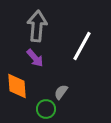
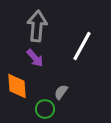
green circle: moved 1 px left
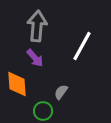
orange diamond: moved 2 px up
green circle: moved 2 px left, 2 px down
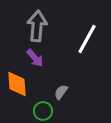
white line: moved 5 px right, 7 px up
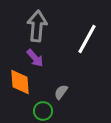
orange diamond: moved 3 px right, 2 px up
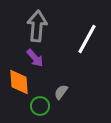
orange diamond: moved 1 px left
green circle: moved 3 px left, 5 px up
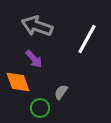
gray arrow: rotated 76 degrees counterclockwise
purple arrow: moved 1 px left, 1 px down
orange diamond: moved 1 px left; rotated 16 degrees counterclockwise
green circle: moved 2 px down
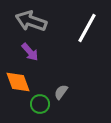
gray arrow: moved 6 px left, 5 px up
white line: moved 11 px up
purple arrow: moved 4 px left, 7 px up
green circle: moved 4 px up
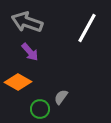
gray arrow: moved 4 px left, 1 px down
orange diamond: rotated 40 degrees counterclockwise
gray semicircle: moved 5 px down
green circle: moved 5 px down
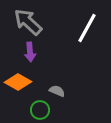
gray arrow: moved 1 px right; rotated 24 degrees clockwise
purple arrow: rotated 36 degrees clockwise
gray semicircle: moved 4 px left, 6 px up; rotated 77 degrees clockwise
green circle: moved 1 px down
